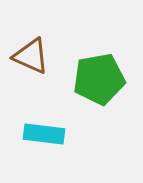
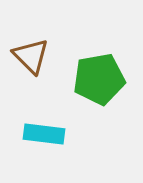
brown triangle: rotated 21 degrees clockwise
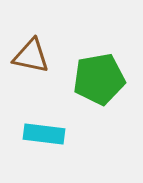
brown triangle: rotated 33 degrees counterclockwise
